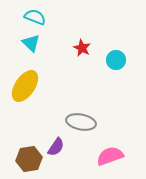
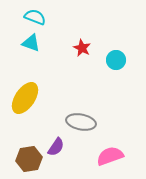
cyan triangle: rotated 24 degrees counterclockwise
yellow ellipse: moved 12 px down
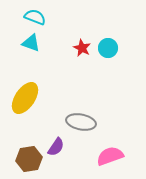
cyan circle: moved 8 px left, 12 px up
